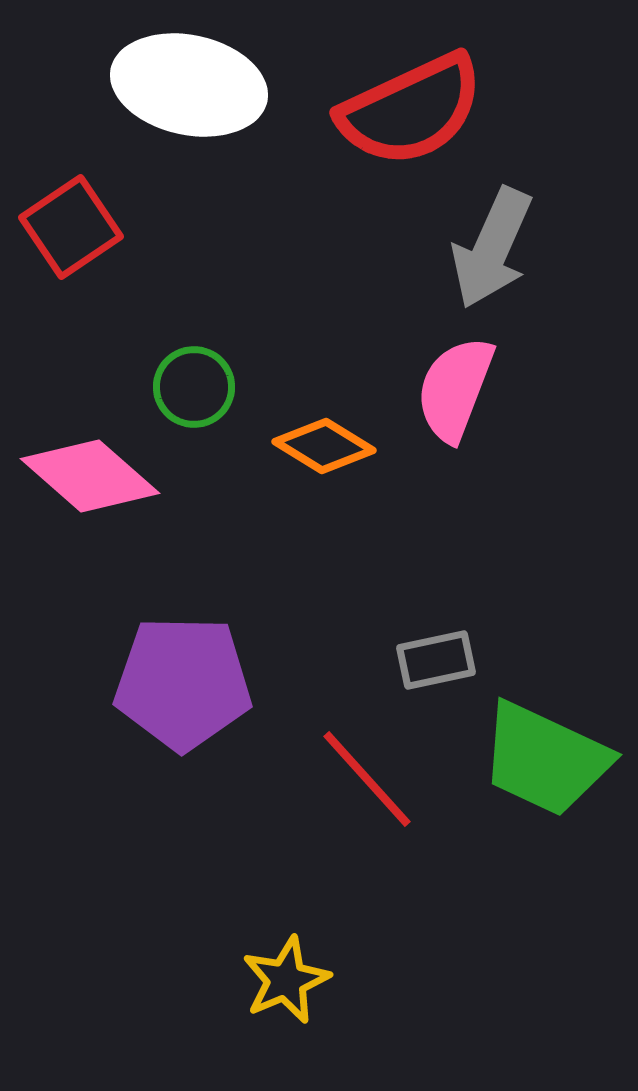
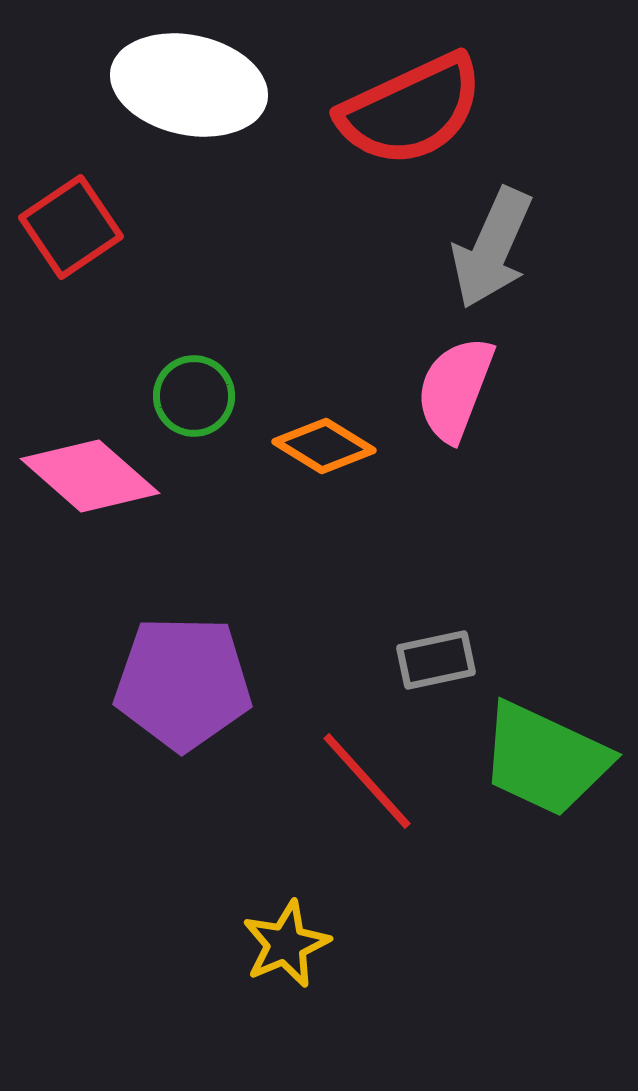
green circle: moved 9 px down
red line: moved 2 px down
yellow star: moved 36 px up
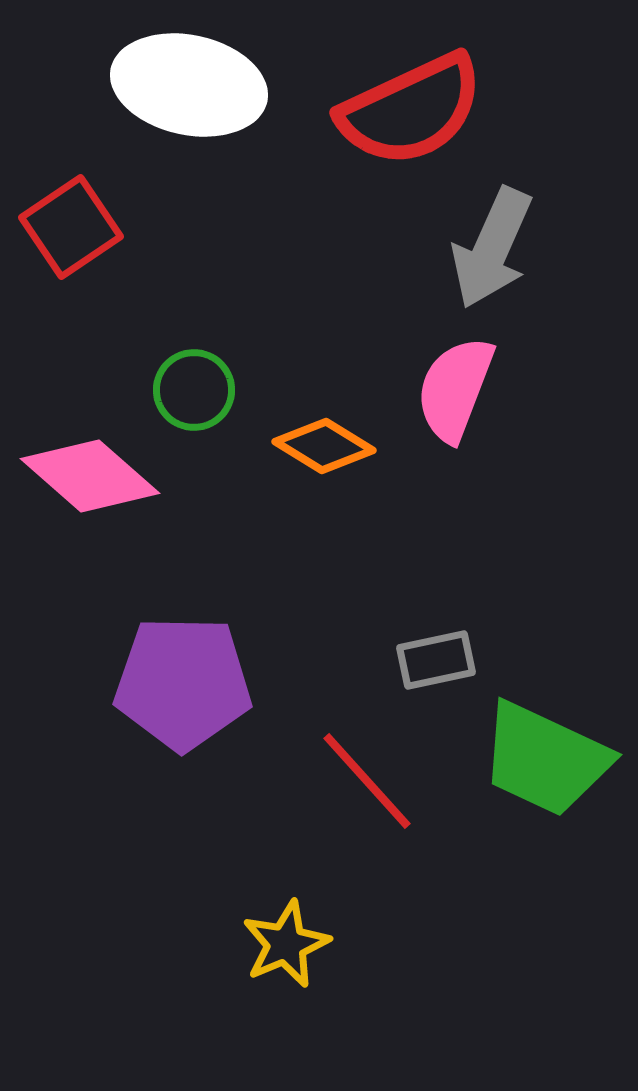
green circle: moved 6 px up
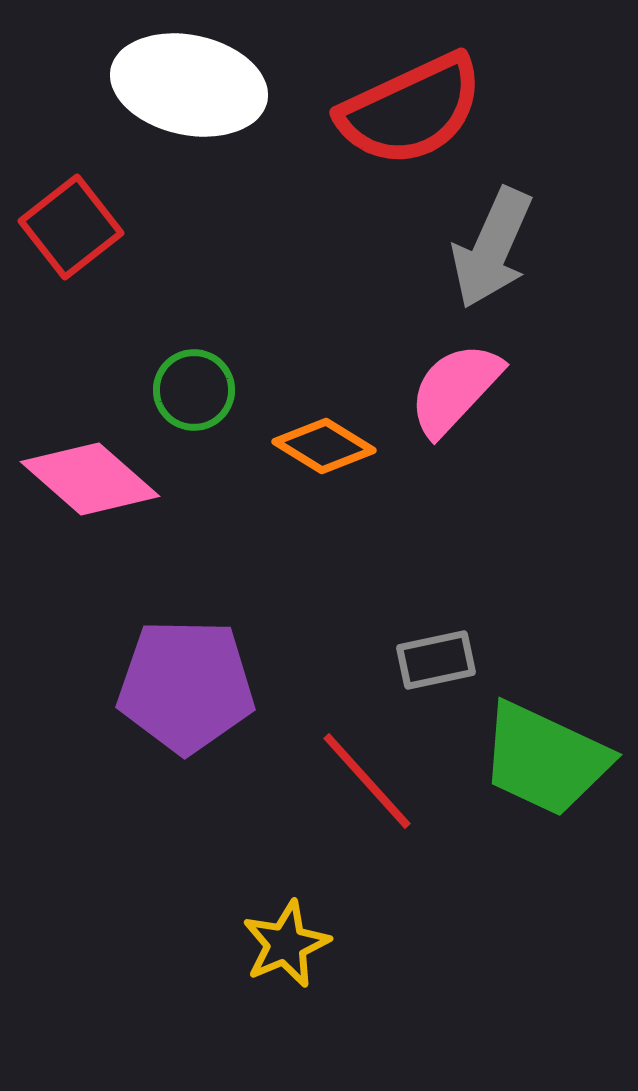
red square: rotated 4 degrees counterclockwise
pink semicircle: rotated 22 degrees clockwise
pink diamond: moved 3 px down
purple pentagon: moved 3 px right, 3 px down
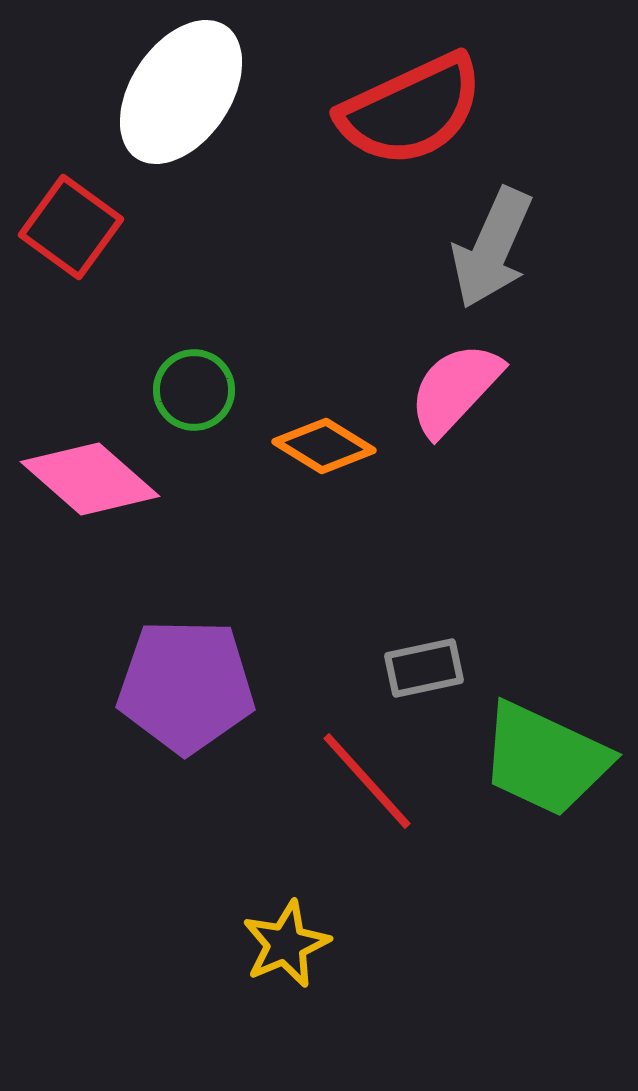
white ellipse: moved 8 px left, 7 px down; rotated 68 degrees counterclockwise
red square: rotated 16 degrees counterclockwise
gray rectangle: moved 12 px left, 8 px down
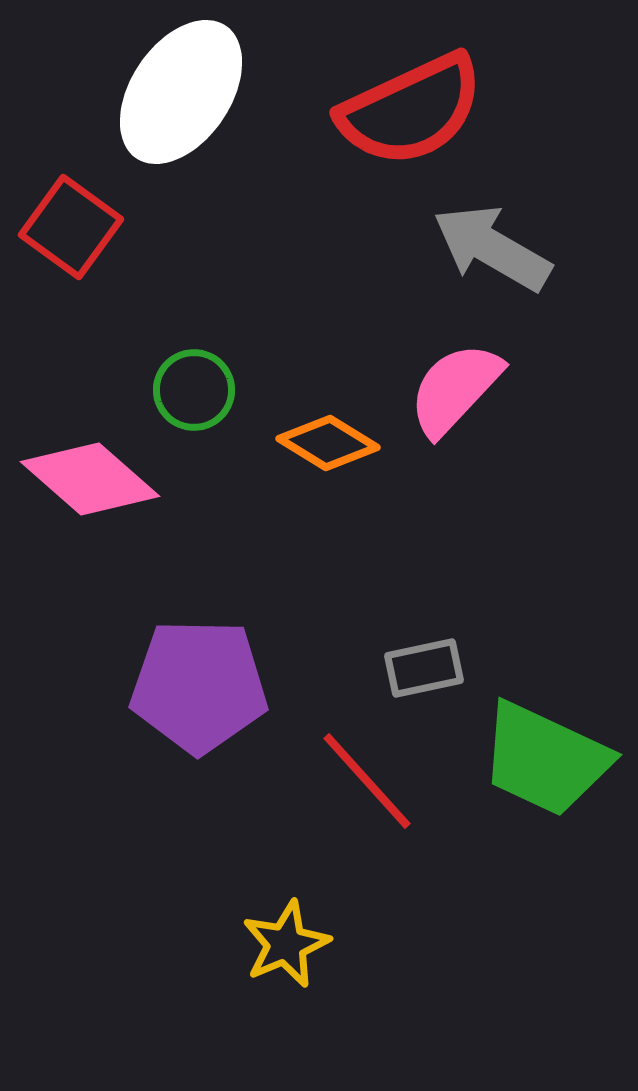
gray arrow: rotated 96 degrees clockwise
orange diamond: moved 4 px right, 3 px up
purple pentagon: moved 13 px right
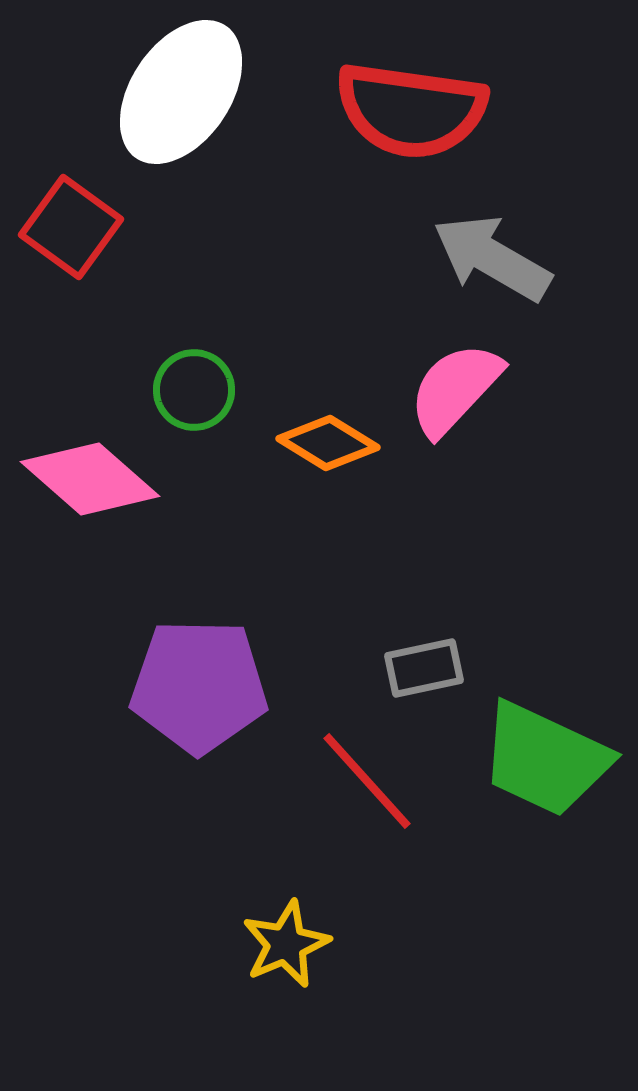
red semicircle: rotated 33 degrees clockwise
gray arrow: moved 10 px down
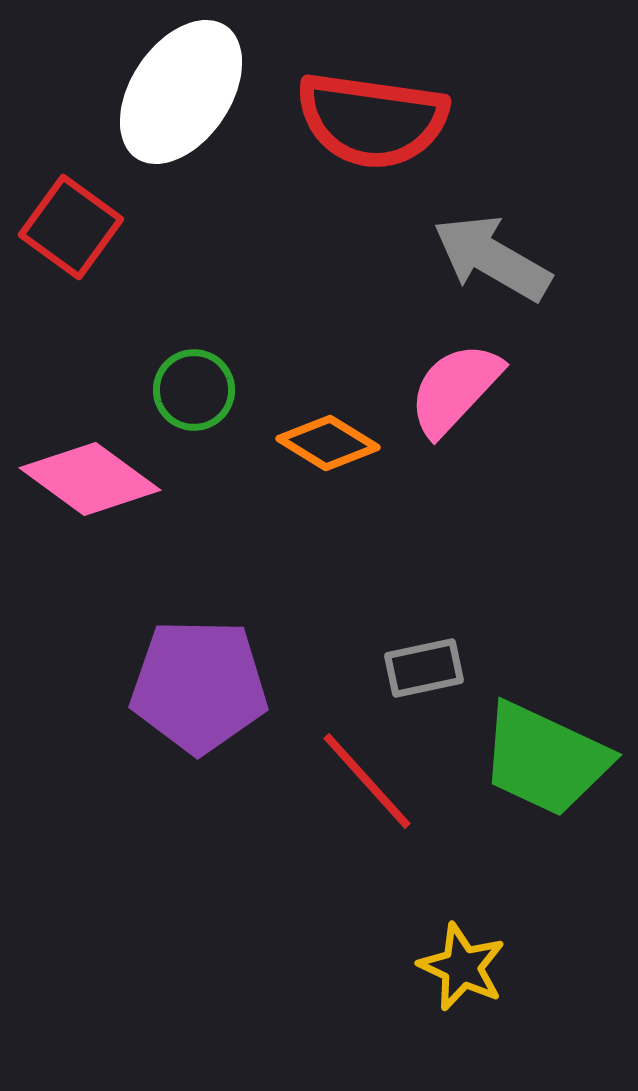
red semicircle: moved 39 px left, 10 px down
pink diamond: rotated 5 degrees counterclockwise
yellow star: moved 176 px right, 23 px down; rotated 24 degrees counterclockwise
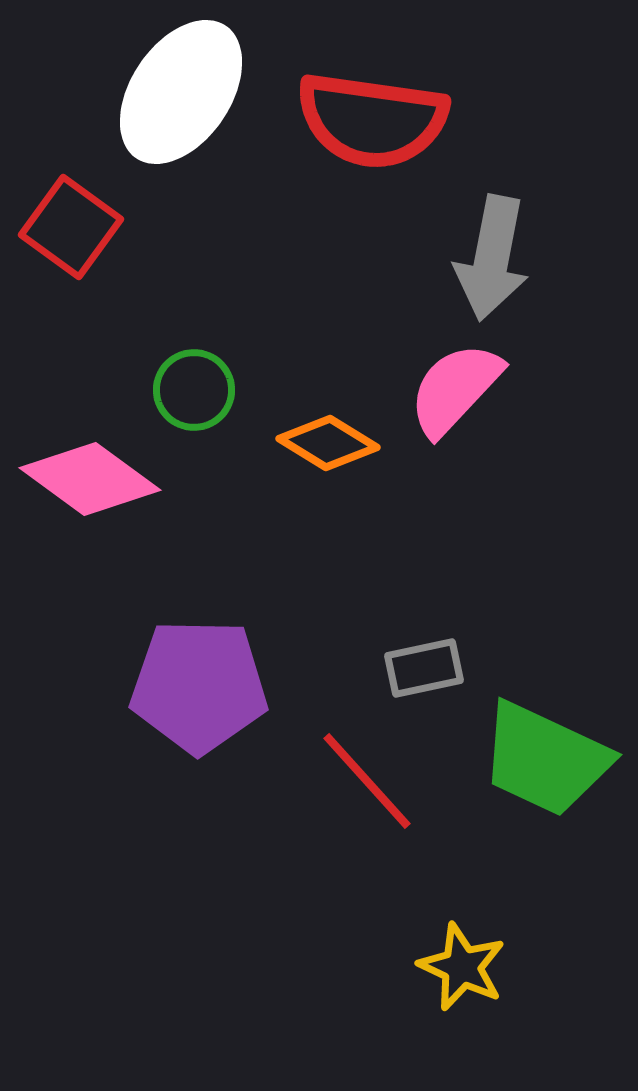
gray arrow: rotated 109 degrees counterclockwise
